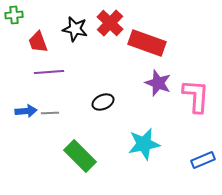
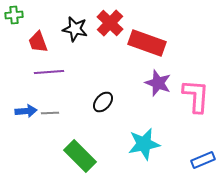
black ellipse: rotated 25 degrees counterclockwise
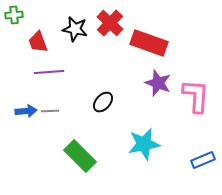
red rectangle: moved 2 px right
gray line: moved 2 px up
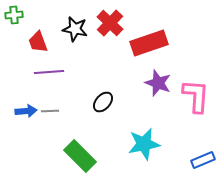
red rectangle: rotated 39 degrees counterclockwise
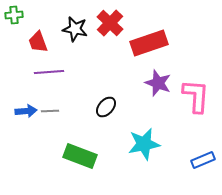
black ellipse: moved 3 px right, 5 px down
green rectangle: rotated 24 degrees counterclockwise
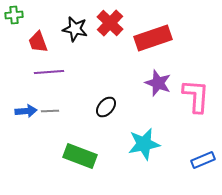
red rectangle: moved 4 px right, 5 px up
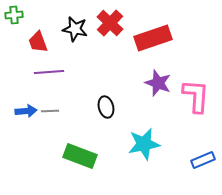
black ellipse: rotated 55 degrees counterclockwise
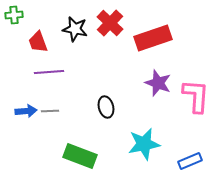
blue rectangle: moved 13 px left, 1 px down
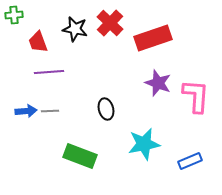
black ellipse: moved 2 px down
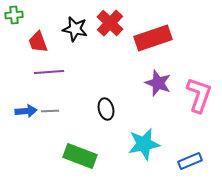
pink L-shape: moved 3 px right, 1 px up; rotated 15 degrees clockwise
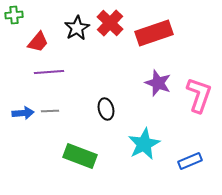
black star: moved 2 px right, 1 px up; rotated 30 degrees clockwise
red rectangle: moved 1 px right, 5 px up
red trapezoid: rotated 120 degrees counterclockwise
blue arrow: moved 3 px left, 2 px down
cyan star: rotated 16 degrees counterclockwise
